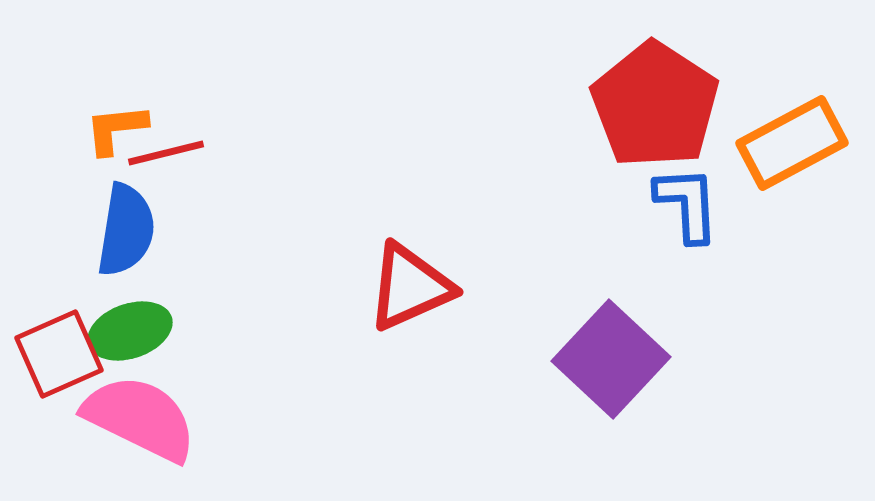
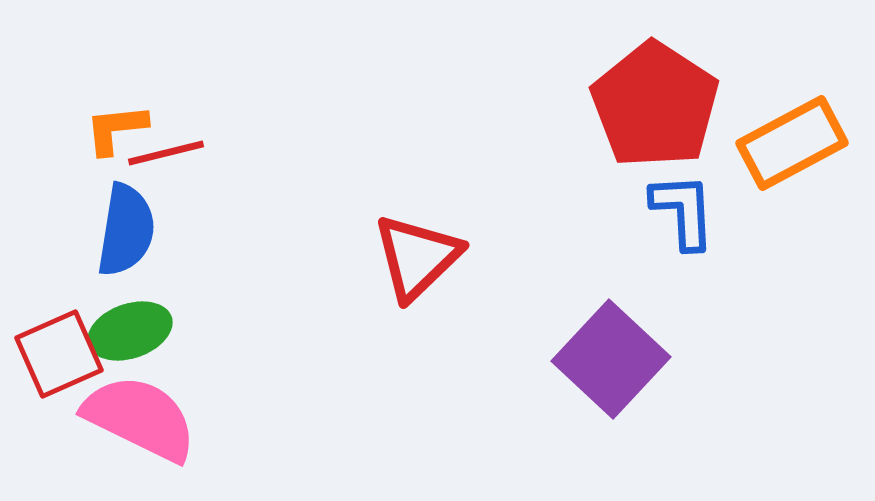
blue L-shape: moved 4 px left, 7 px down
red triangle: moved 7 px right, 30 px up; rotated 20 degrees counterclockwise
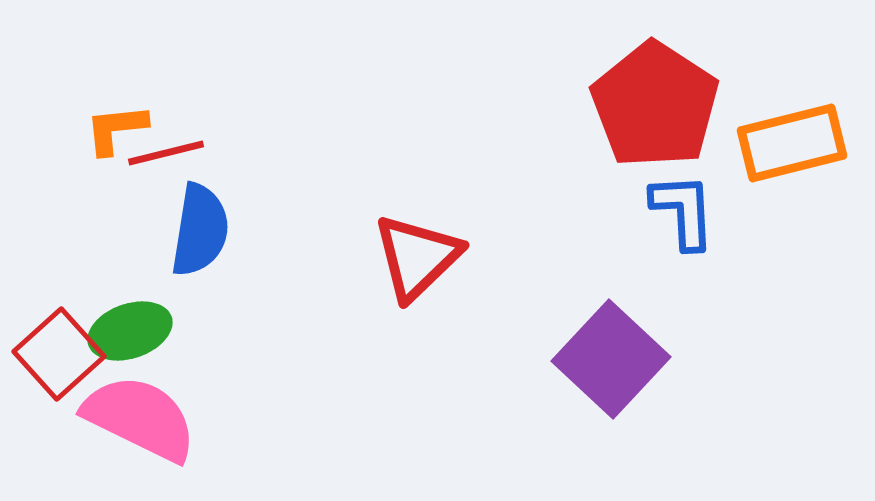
orange rectangle: rotated 14 degrees clockwise
blue semicircle: moved 74 px right
red square: rotated 18 degrees counterclockwise
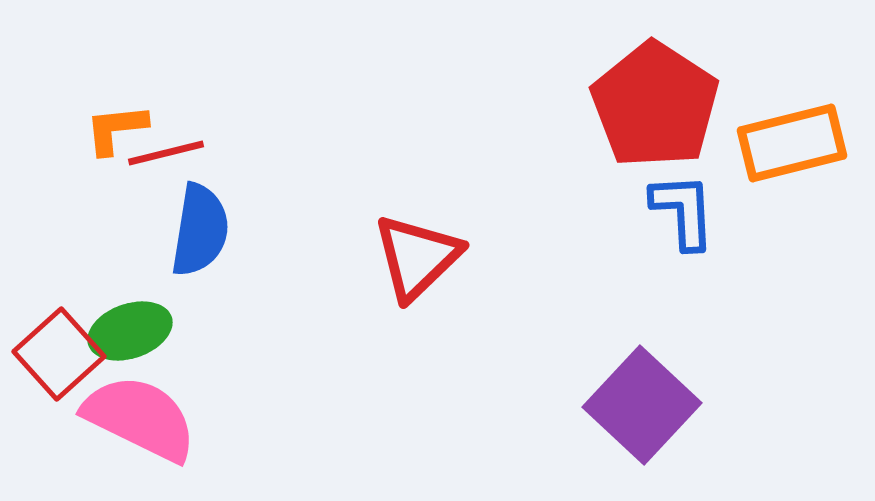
purple square: moved 31 px right, 46 px down
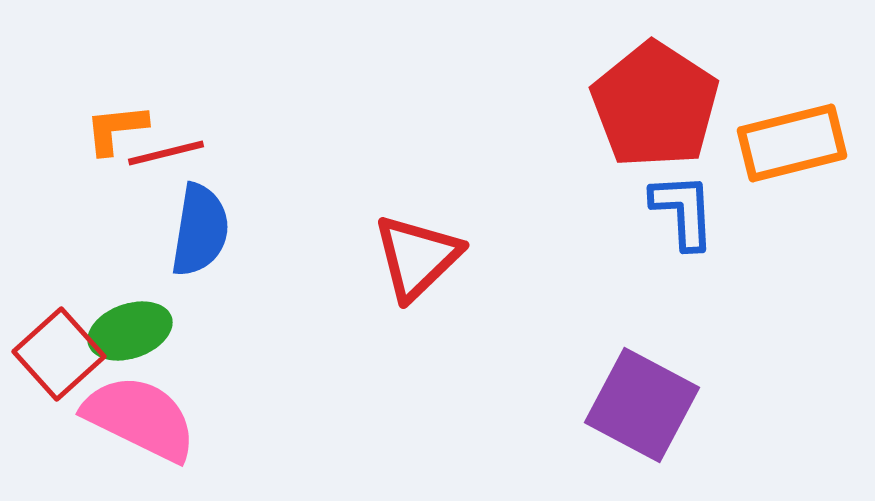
purple square: rotated 15 degrees counterclockwise
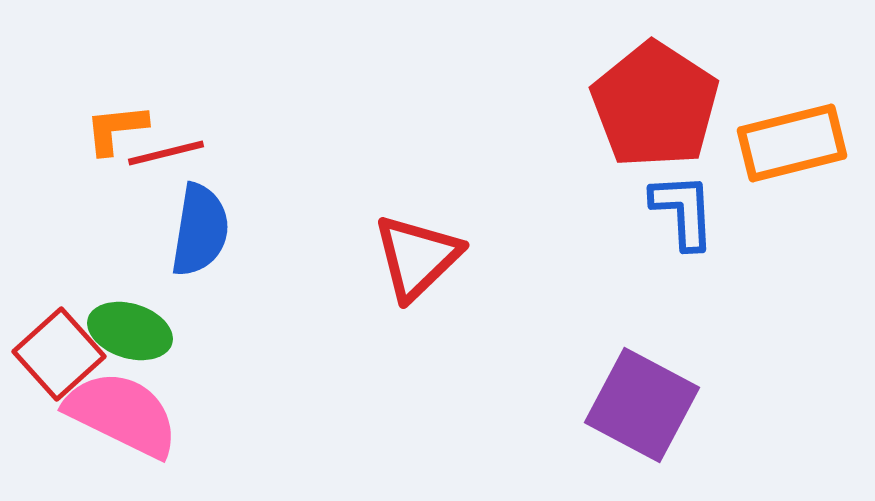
green ellipse: rotated 36 degrees clockwise
pink semicircle: moved 18 px left, 4 px up
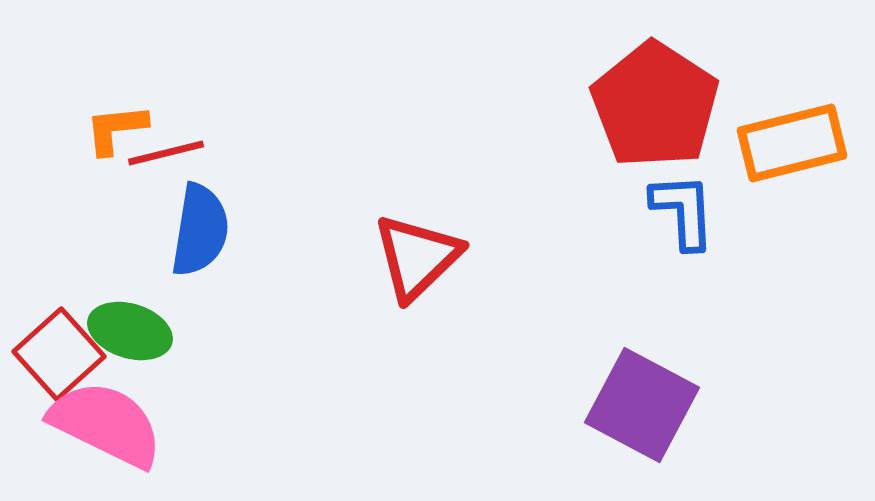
pink semicircle: moved 16 px left, 10 px down
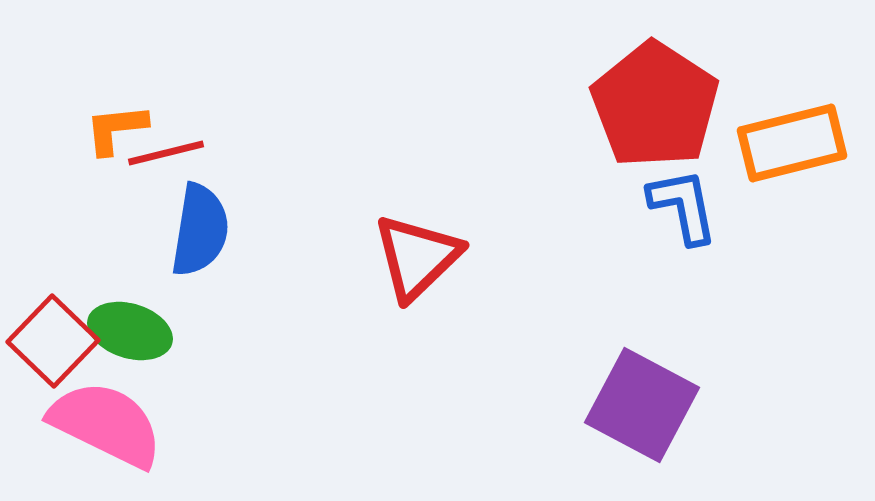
blue L-shape: moved 5 px up; rotated 8 degrees counterclockwise
red square: moved 6 px left, 13 px up; rotated 4 degrees counterclockwise
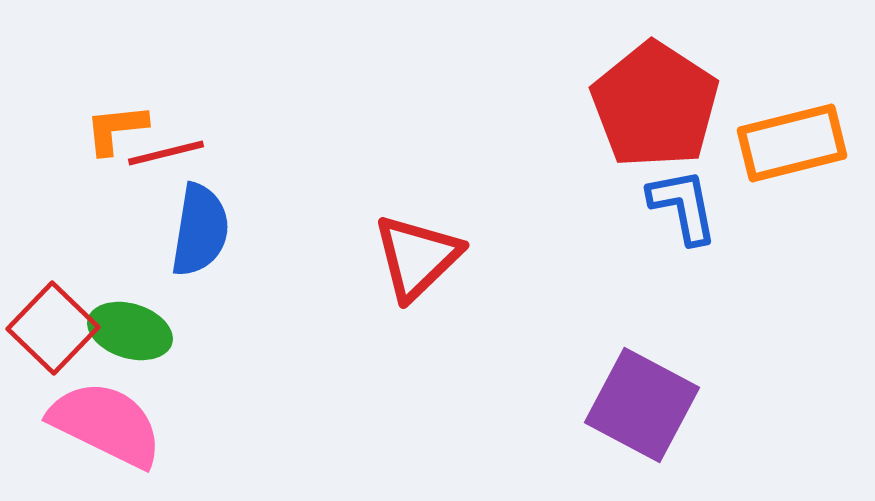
red square: moved 13 px up
